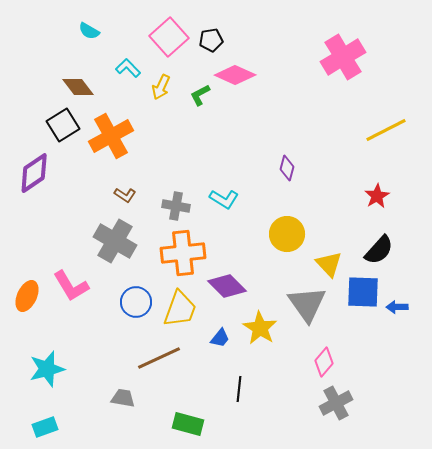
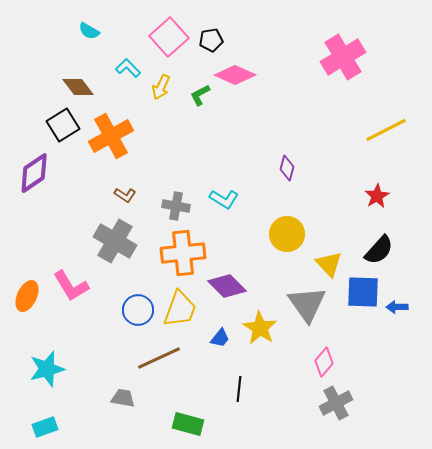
blue circle at (136, 302): moved 2 px right, 8 px down
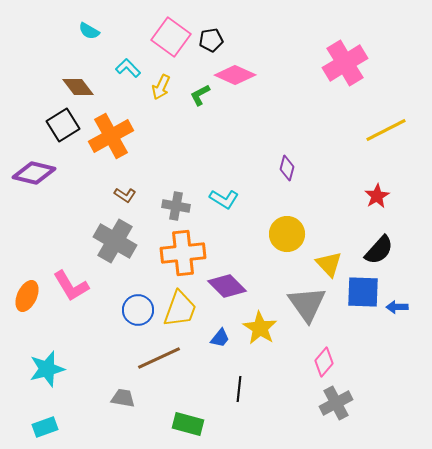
pink square at (169, 37): moved 2 px right; rotated 12 degrees counterclockwise
pink cross at (343, 57): moved 2 px right, 6 px down
purple diamond at (34, 173): rotated 48 degrees clockwise
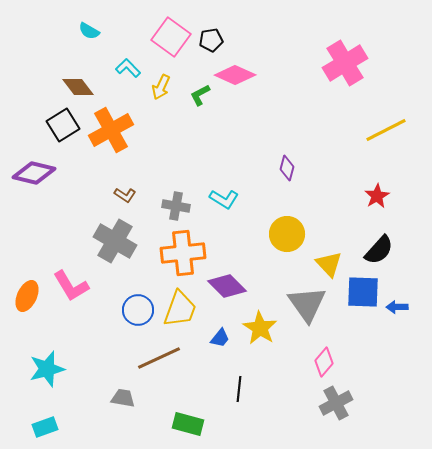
orange cross at (111, 136): moved 6 px up
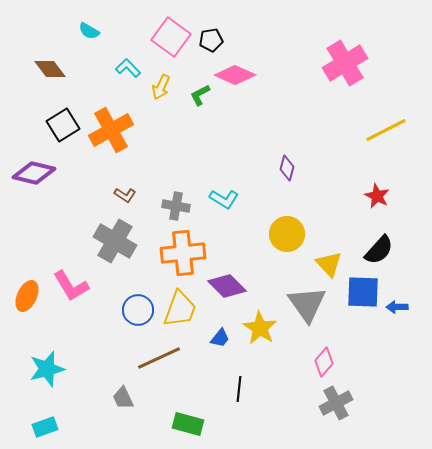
brown diamond at (78, 87): moved 28 px left, 18 px up
red star at (377, 196): rotated 15 degrees counterclockwise
gray trapezoid at (123, 398): rotated 125 degrees counterclockwise
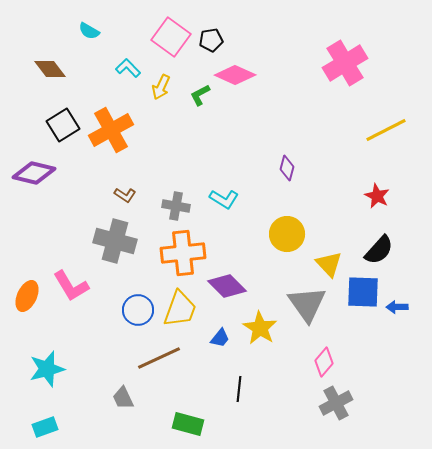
gray cross at (115, 241): rotated 15 degrees counterclockwise
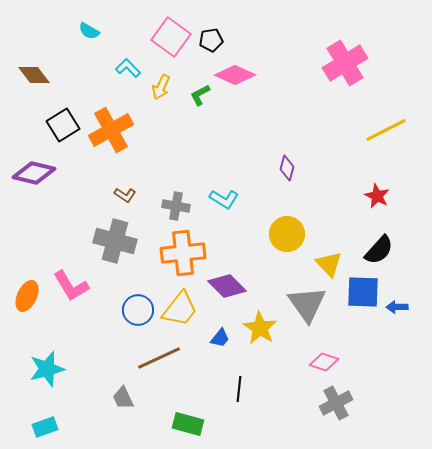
brown diamond at (50, 69): moved 16 px left, 6 px down
yellow trapezoid at (180, 309): rotated 18 degrees clockwise
pink diamond at (324, 362): rotated 68 degrees clockwise
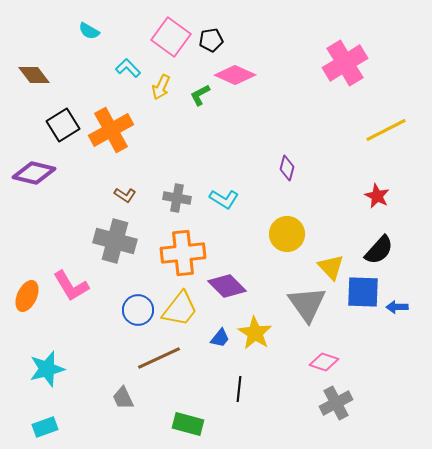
gray cross at (176, 206): moved 1 px right, 8 px up
yellow triangle at (329, 264): moved 2 px right, 3 px down
yellow star at (260, 328): moved 5 px left, 5 px down
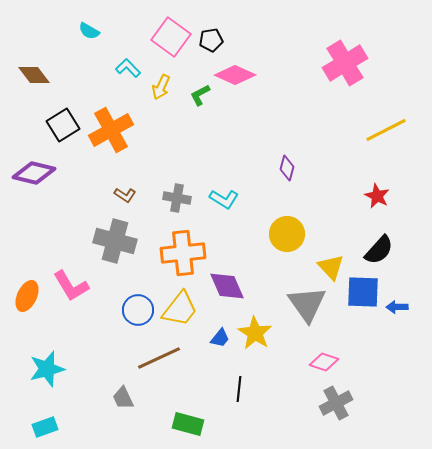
purple diamond at (227, 286): rotated 21 degrees clockwise
